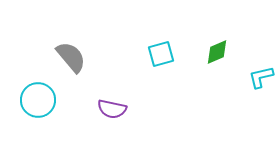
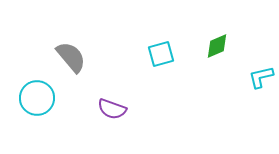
green diamond: moved 6 px up
cyan circle: moved 1 px left, 2 px up
purple semicircle: rotated 8 degrees clockwise
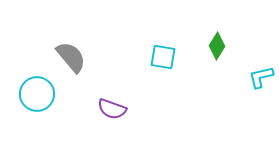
green diamond: rotated 36 degrees counterclockwise
cyan square: moved 2 px right, 3 px down; rotated 24 degrees clockwise
cyan circle: moved 4 px up
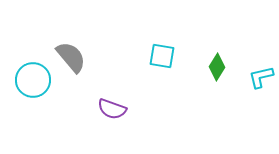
green diamond: moved 21 px down
cyan square: moved 1 px left, 1 px up
cyan circle: moved 4 px left, 14 px up
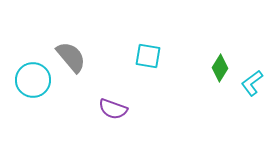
cyan square: moved 14 px left
green diamond: moved 3 px right, 1 px down
cyan L-shape: moved 9 px left, 6 px down; rotated 24 degrees counterclockwise
purple semicircle: moved 1 px right
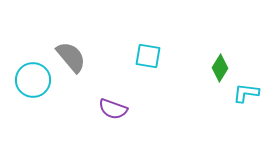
cyan L-shape: moved 6 px left, 10 px down; rotated 44 degrees clockwise
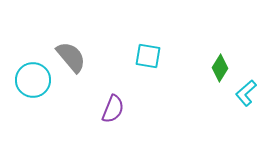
cyan L-shape: rotated 48 degrees counterclockwise
purple semicircle: rotated 88 degrees counterclockwise
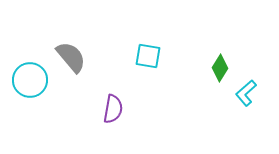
cyan circle: moved 3 px left
purple semicircle: rotated 12 degrees counterclockwise
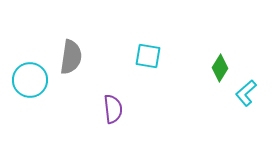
gray semicircle: rotated 48 degrees clockwise
purple semicircle: rotated 16 degrees counterclockwise
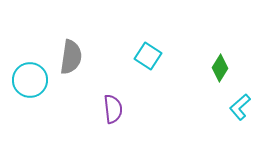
cyan square: rotated 24 degrees clockwise
cyan L-shape: moved 6 px left, 14 px down
